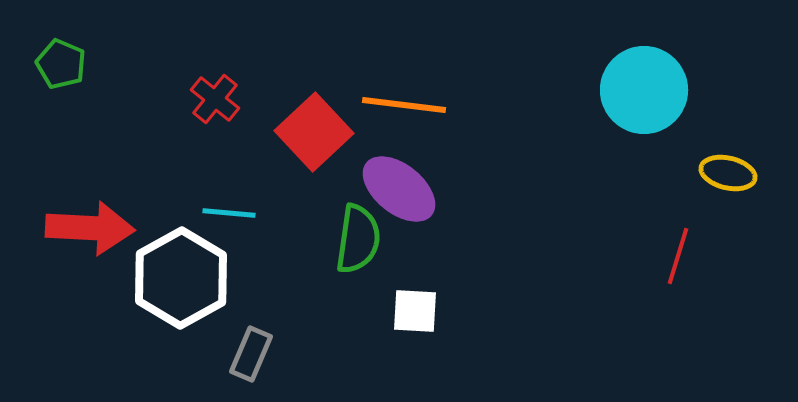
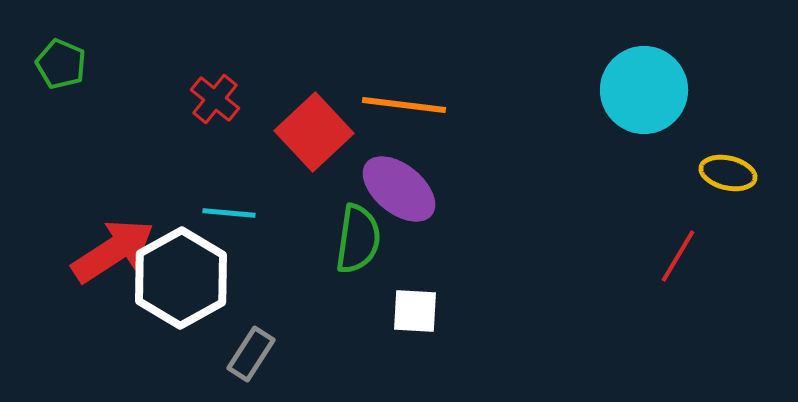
red arrow: moved 23 px right, 23 px down; rotated 36 degrees counterclockwise
red line: rotated 14 degrees clockwise
gray rectangle: rotated 10 degrees clockwise
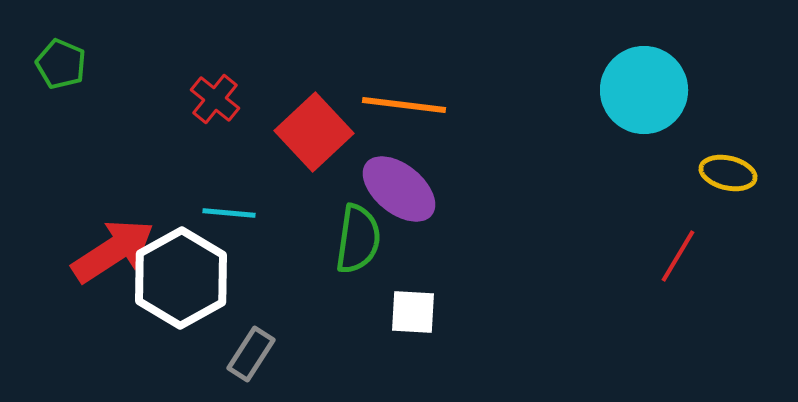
white square: moved 2 px left, 1 px down
